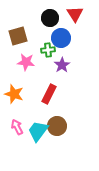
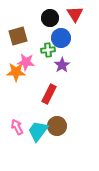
orange star: moved 2 px right, 22 px up; rotated 18 degrees counterclockwise
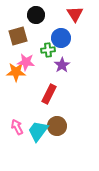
black circle: moved 14 px left, 3 px up
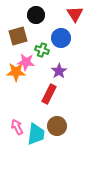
green cross: moved 6 px left; rotated 24 degrees clockwise
purple star: moved 3 px left, 6 px down
cyan trapezoid: moved 2 px left, 3 px down; rotated 150 degrees clockwise
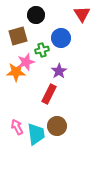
red triangle: moved 7 px right
green cross: rotated 32 degrees counterclockwise
pink star: rotated 24 degrees counterclockwise
cyan trapezoid: rotated 15 degrees counterclockwise
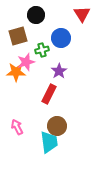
cyan trapezoid: moved 13 px right, 8 px down
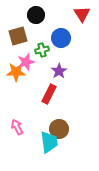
brown circle: moved 2 px right, 3 px down
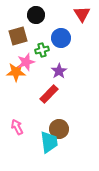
red rectangle: rotated 18 degrees clockwise
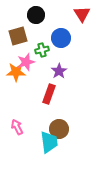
red rectangle: rotated 24 degrees counterclockwise
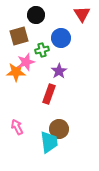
brown square: moved 1 px right
